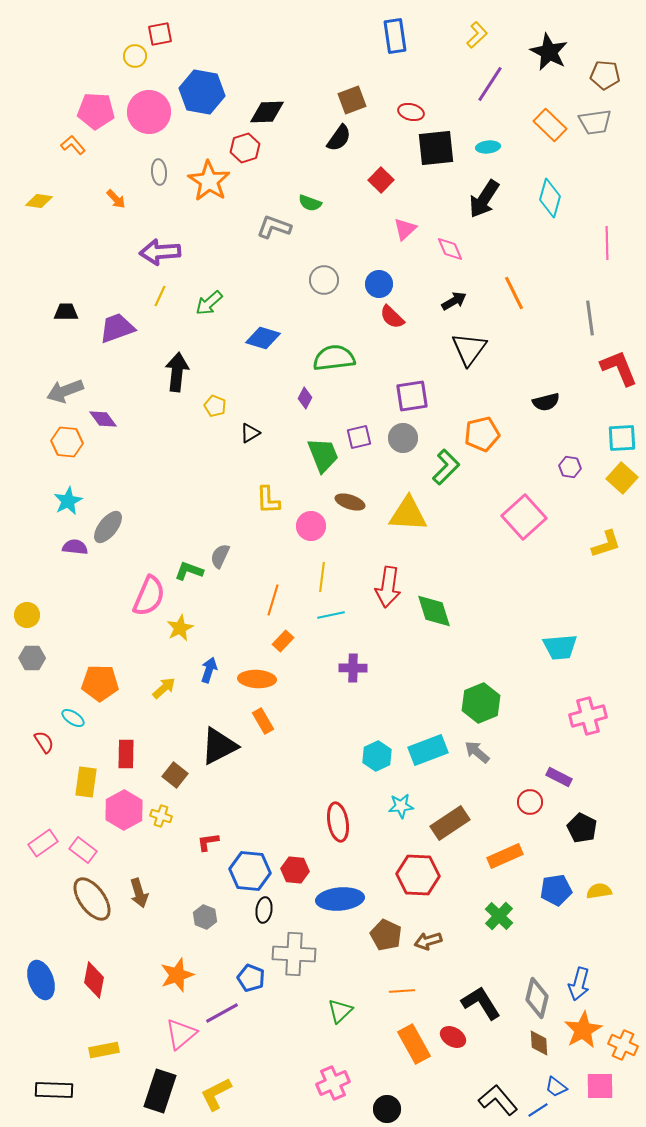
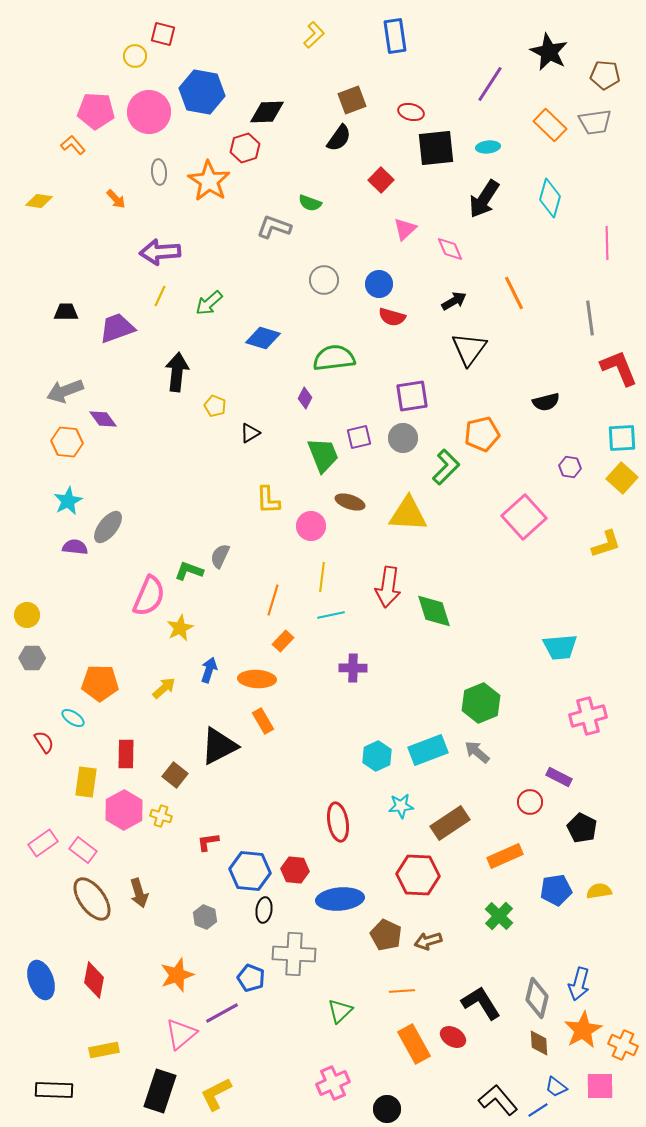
red square at (160, 34): moved 3 px right; rotated 25 degrees clockwise
yellow L-shape at (477, 35): moved 163 px left
red semicircle at (392, 317): rotated 28 degrees counterclockwise
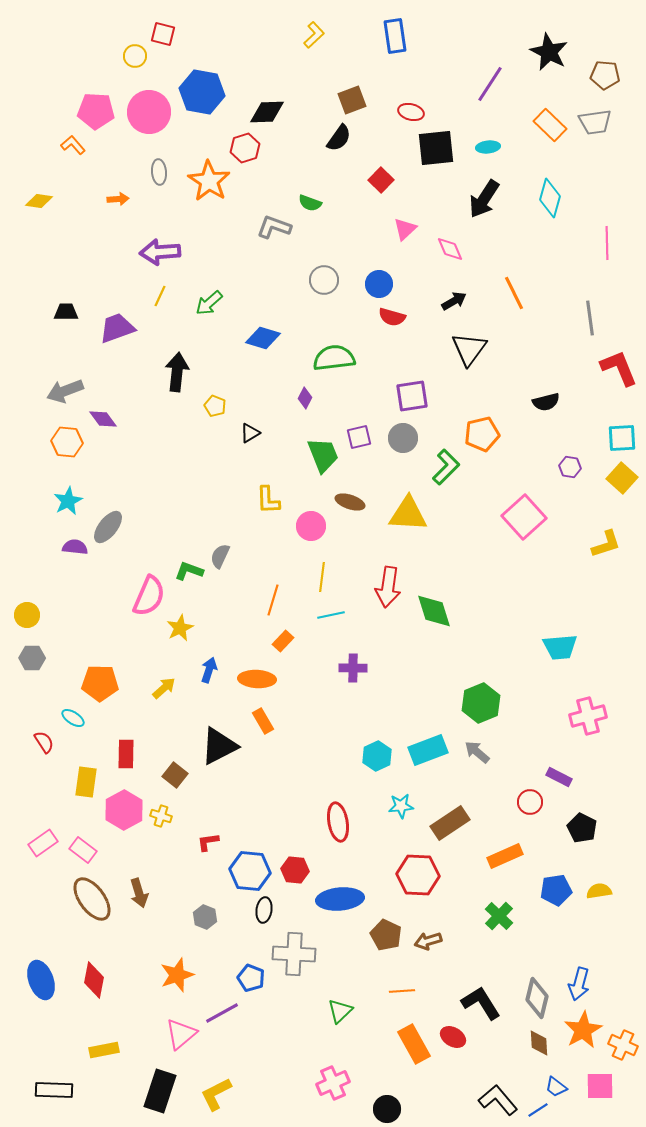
orange arrow at (116, 199): moved 2 px right; rotated 50 degrees counterclockwise
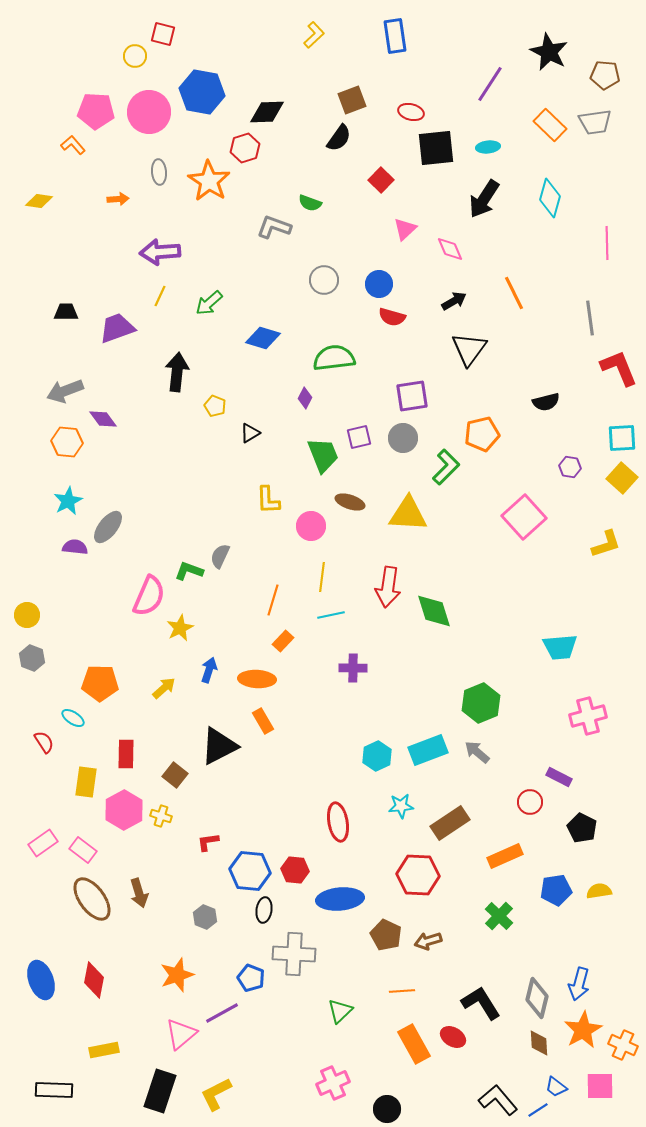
gray hexagon at (32, 658): rotated 20 degrees clockwise
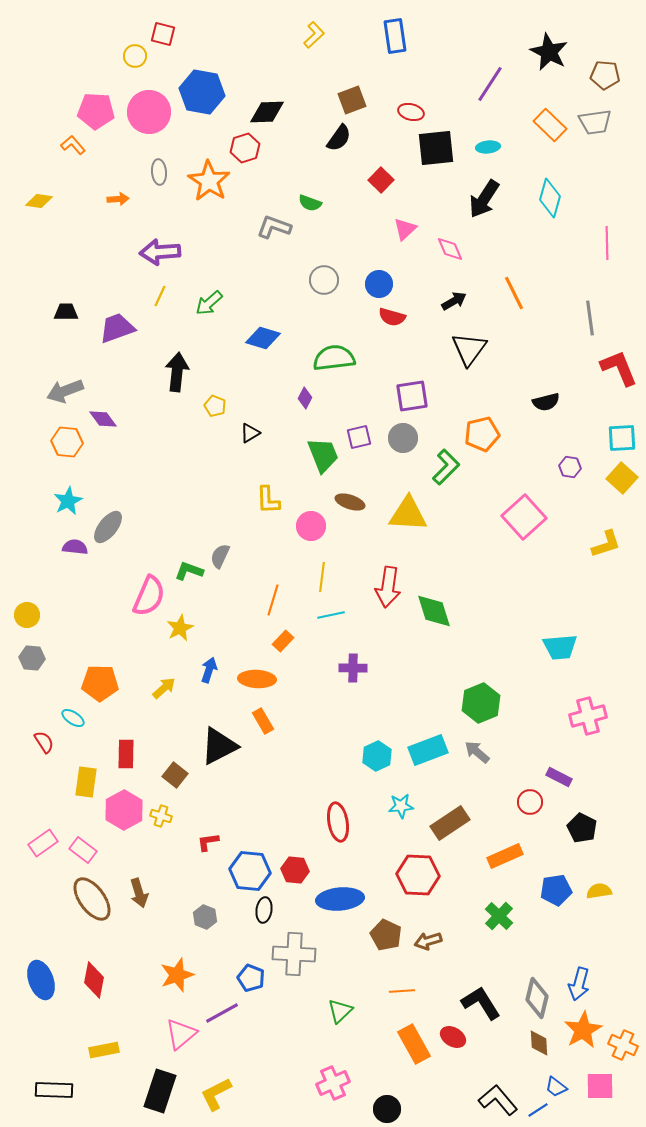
gray hexagon at (32, 658): rotated 15 degrees counterclockwise
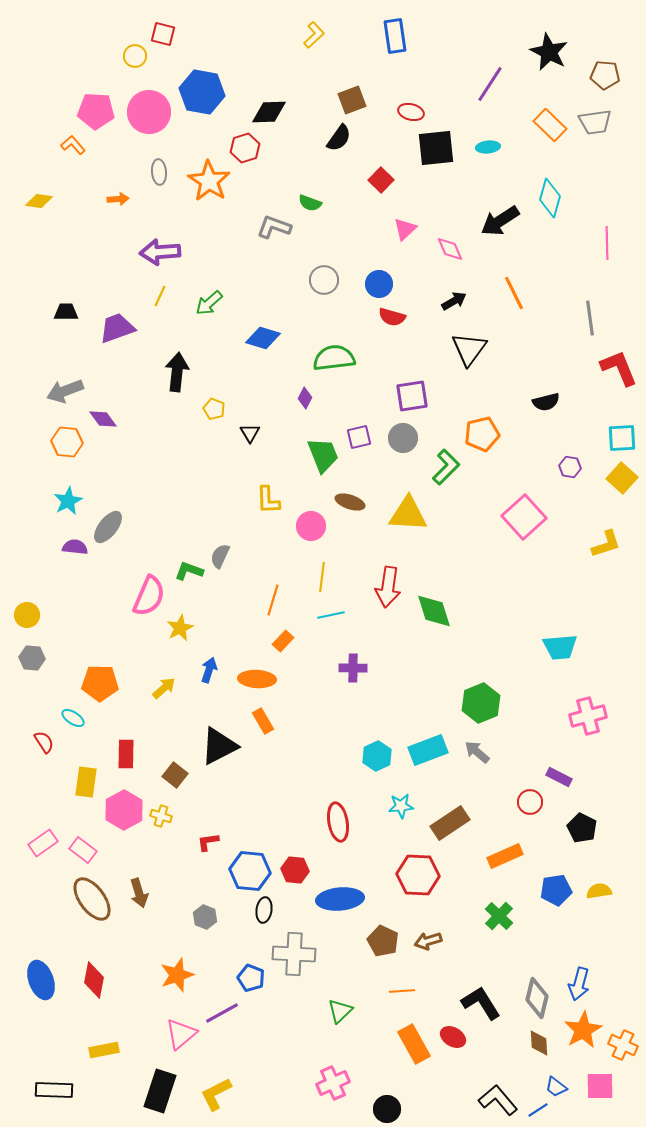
black diamond at (267, 112): moved 2 px right
black arrow at (484, 199): moved 16 px right, 22 px down; rotated 24 degrees clockwise
yellow pentagon at (215, 406): moved 1 px left, 3 px down
black triangle at (250, 433): rotated 30 degrees counterclockwise
brown pentagon at (386, 935): moved 3 px left, 6 px down
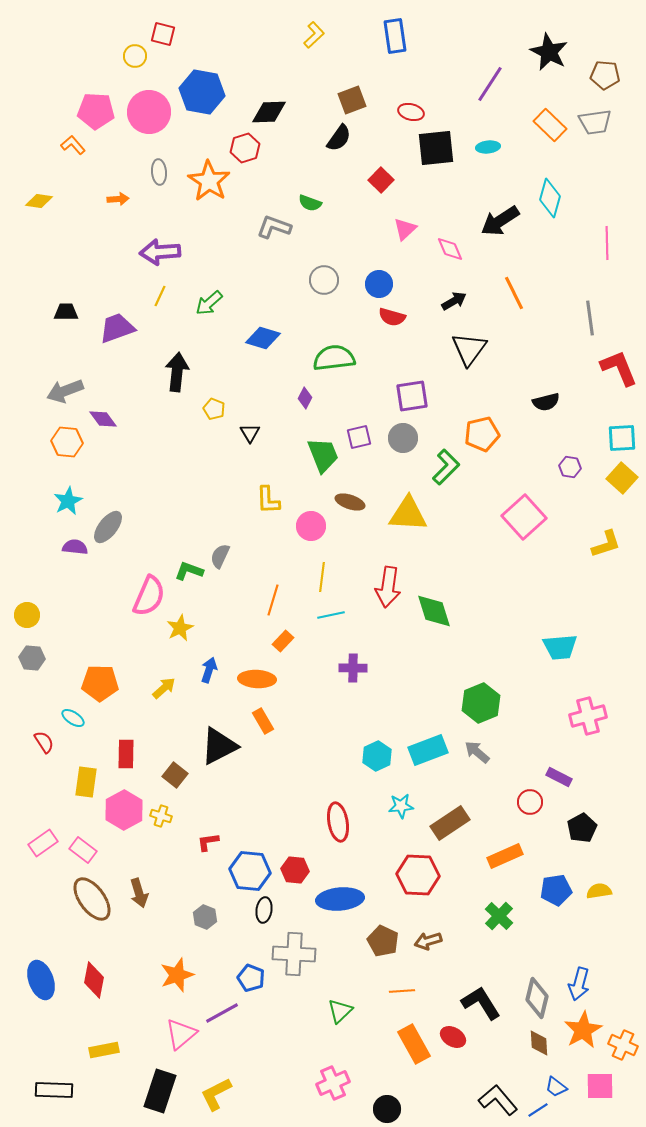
black pentagon at (582, 828): rotated 16 degrees clockwise
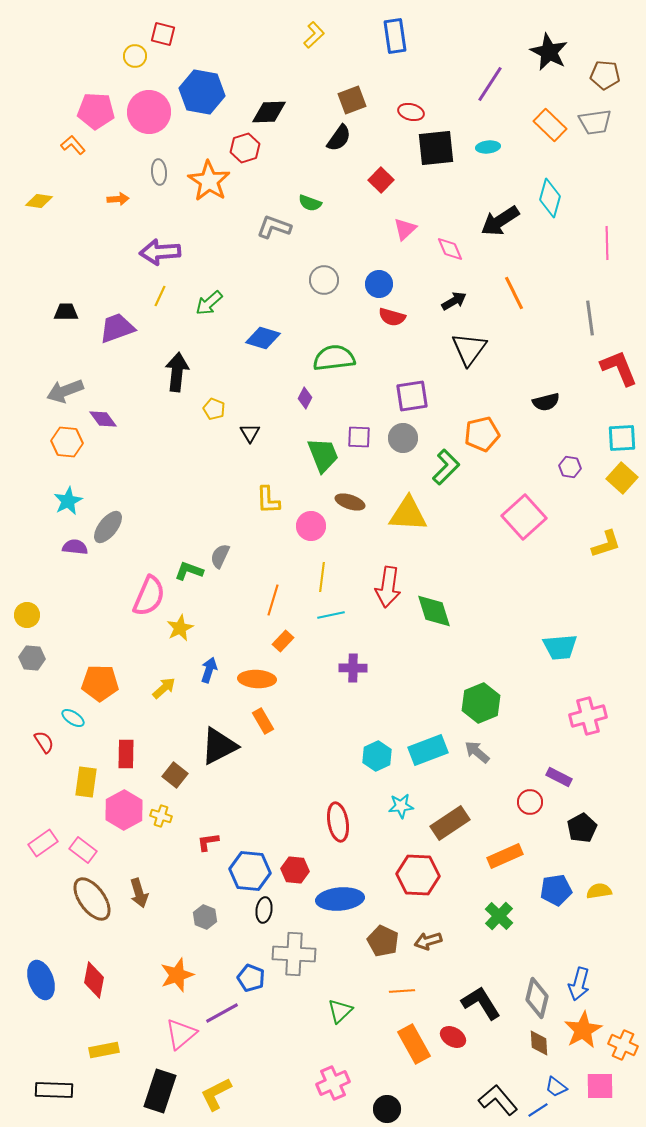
purple square at (359, 437): rotated 15 degrees clockwise
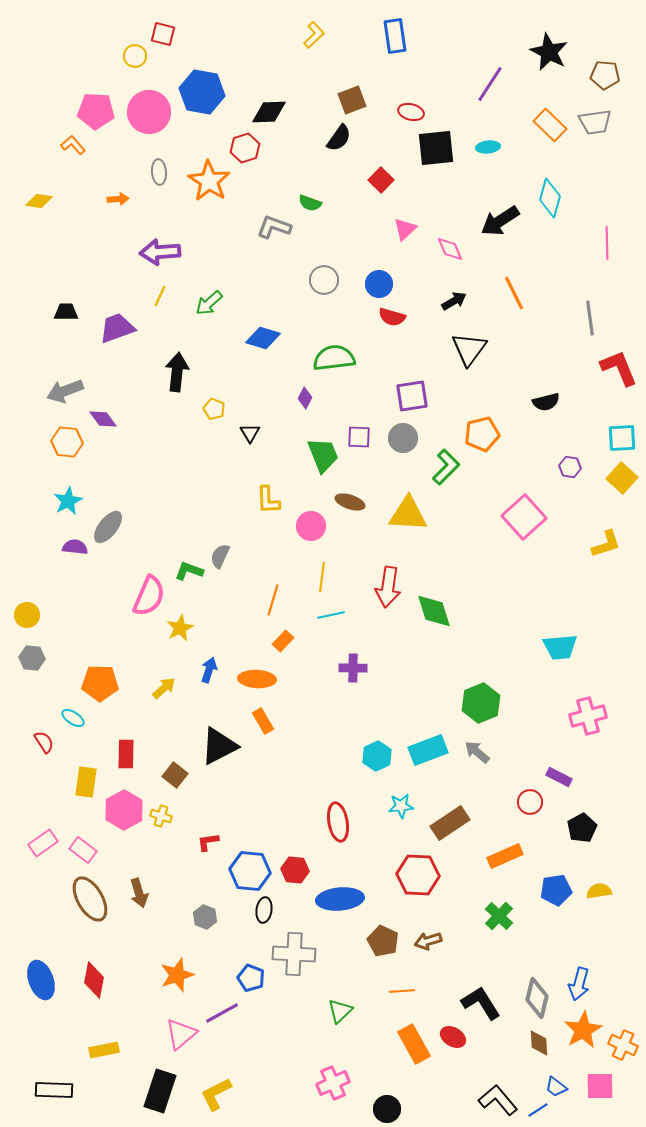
brown ellipse at (92, 899): moved 2 px left; rotated 6 degrees clockwise
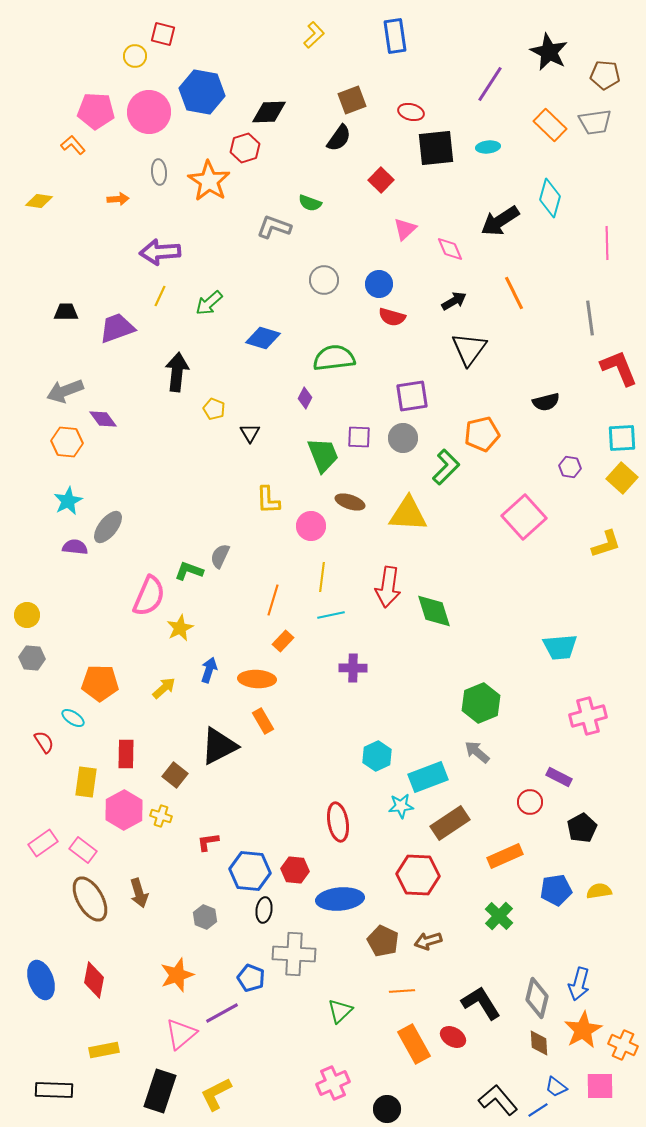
cyan rectangle at (428, 750): moved 27 px down
